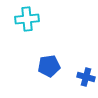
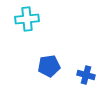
blue cross: moved 2 px up
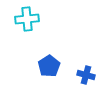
blue pentagon: rotated 25 degrees counterclockwise
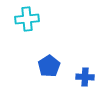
blue cross: moved 1 px left, 2 px down; rotated 12 degrees counterclockwise
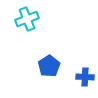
cyan cross: rotated 15 degrees counterclockwise
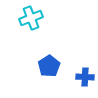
cyan cross: moved 4 px right, 1 px up
